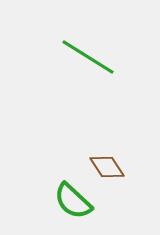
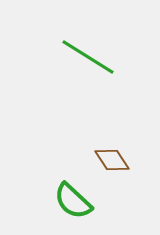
brown diamond: moved 5 px right, 7 px up
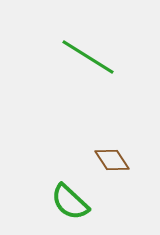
green semicircle: moved 3 px left, 1 px down
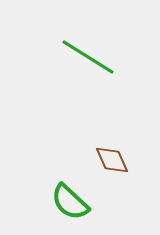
brown diamond: rotated 9 degrees clockwise
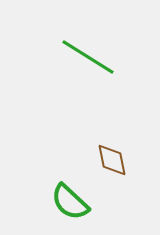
brown diamond: rotated 12 degrees clockwise
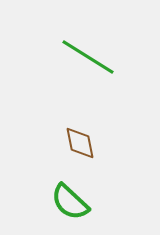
brown diamond: moved 32 px left, 17 px up
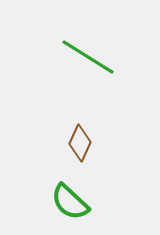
brown diamond: rotated 36 degrees clockwise
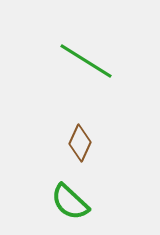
green line: moved 2 px left, 4 px down
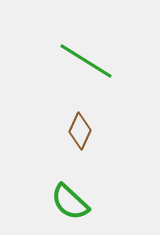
brown diamond: moved 12 px up
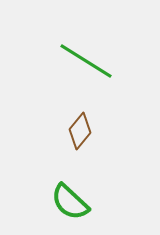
brown diamond: rotated 15 degrees clockwise
